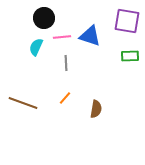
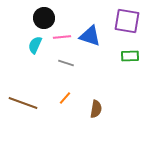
cyan semicircle: moved 1 px left, 2 px up
gray line: rotated 70 degrees counterclockwise
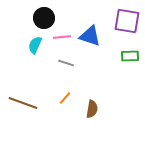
brown semicircle: moved 4 px left
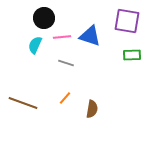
green rectangle: moved 2 px right, 1 px up
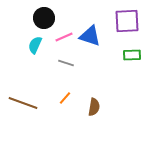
purple square: rotated 12 degrees counterclockwise
pink line: moved 2 px right; rotated 18 degrees counterclockwise
brown semicircle: moved 2 px right, 2 px up
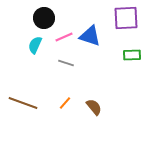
purple square: moved 1 px left, 3 px up
orange line: moved 5 px down
brown semicircle: rotated 48 degrees counterclockwise
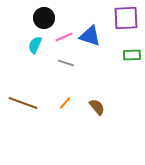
brown semicircle: moved 3 px right
